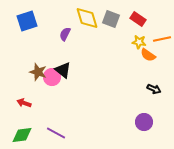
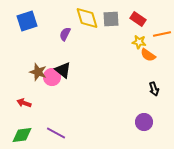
gray square: rotated 24 degrees counterclockwise
orange line: moved 5 px up
black arrow: rotated 48 degrees clockwise
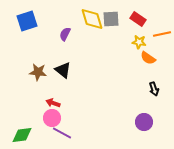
yellow diamond: moved 5 px right, 1 px down
orange semicircle: moved 3 px down
brown star: rotated 12 degrees counterclockwise
pink circle: moved 41 px down
red arrow: moved 29 px right
purple line: moved 6 px right
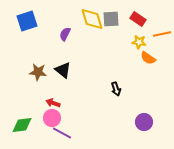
black arrow: moved 38 px left
green diamond: moved 10 px up
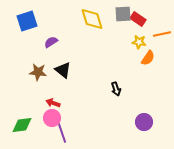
gray square: moved 12 px right, 5 px up
purple semicircle: moved 14 px left, 8 px down; rotated 32 degrees clockwise
orange semicircle: rotated 91 degrees counterclockwise
purple line: rotated 42 degrees clockwise
